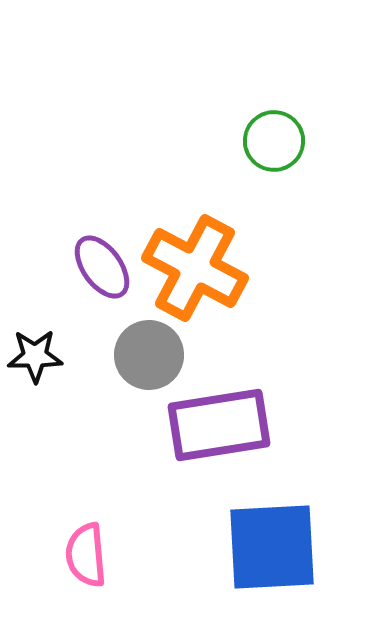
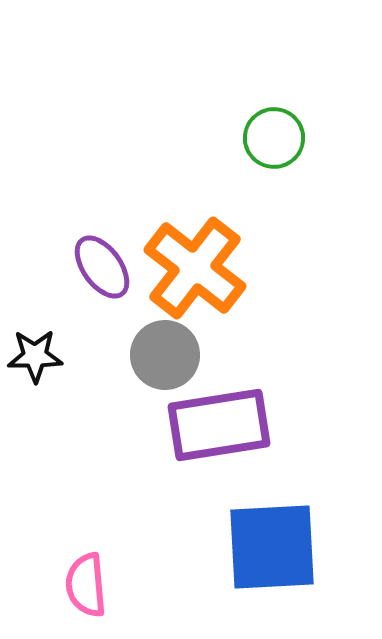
green circle: moved 3 px up
orange cross: rotated 10 degrees clockwise
gray circle: moved 16 px right
pink semicircle: moved 30 px down
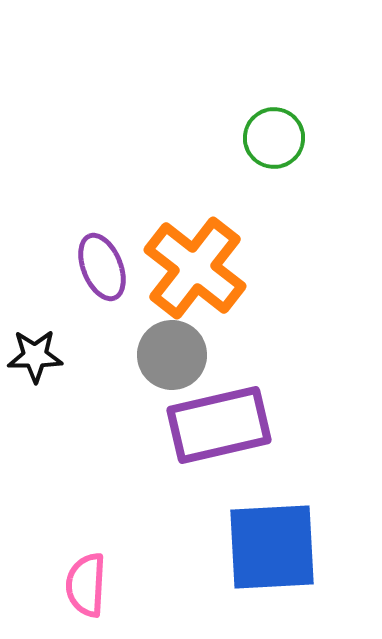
purple ellipse: rotated 14 degrees clockwise
gray circle: moved 7 px right
purple rectangle: rotated 4 degrees counterclockwise
pink semicircle: rotated 8 degrees clockwise
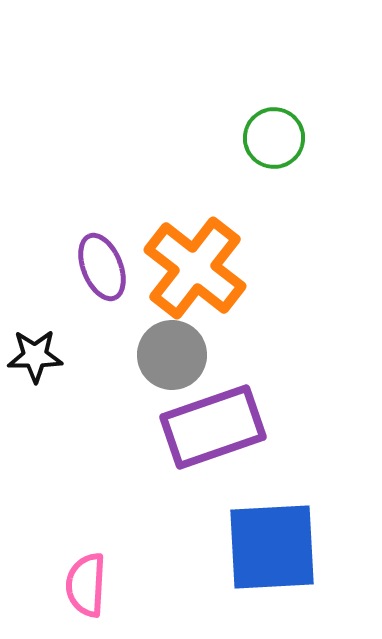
purple rectangle: moved 6 px left, 2 px down; rotated 6 degrees counterclockwise
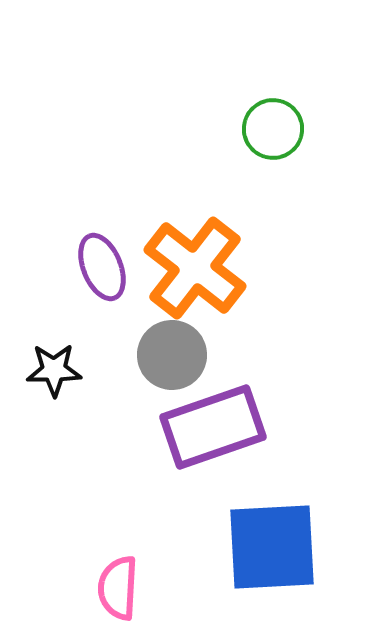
green circle: moved 1 px left, 9 px up
black star: moved 19 px right, 14 px down
pink semicircle: moved 32 px right, 3 px down
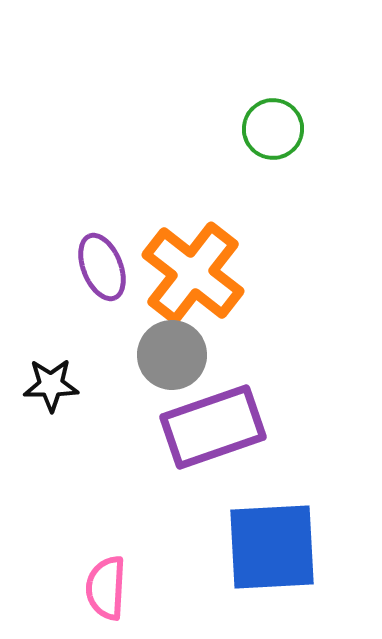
orange cross: moved 2 px left, 5 px down
black star: moved 3 px left, 15 px down
pink semicircle: moved 12 px left
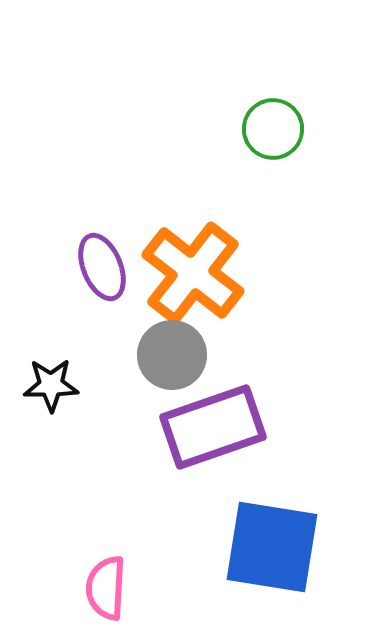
blue square: rotated 12 degrees clockwise
